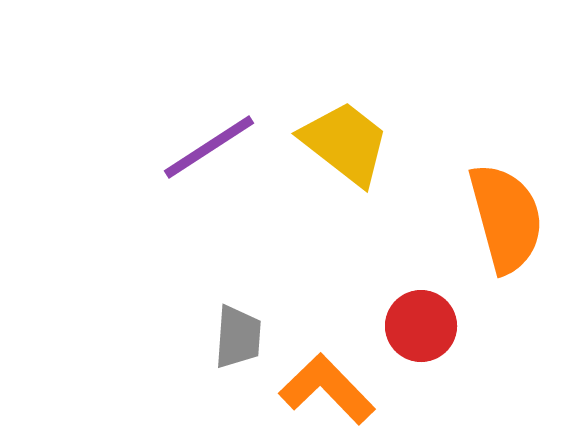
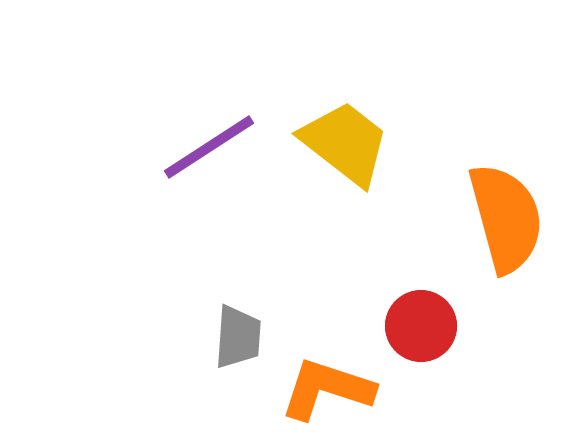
orange L-shape: rotated 28 degrees counterclockwise
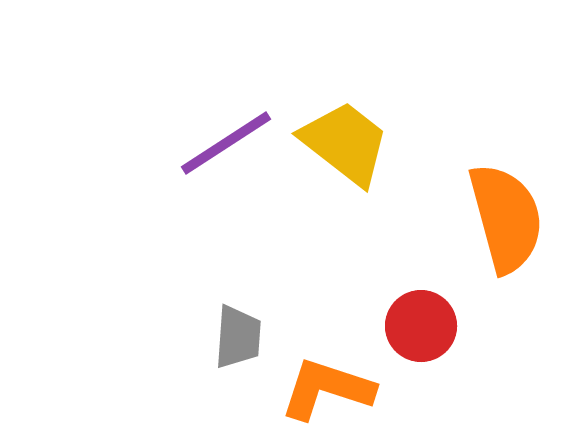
purple line: moved 17 px right, 4 px up
